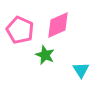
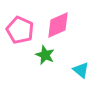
cyan triangle: rotated 18 degrees counterclockwise
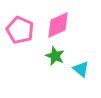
green star: moved 10 px right, 1 px down
cyan triangle: moved 1 px up
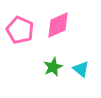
green star: moved 2 px left, 11 px down; rotated 24 degrees clockwise
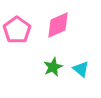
pink pentagon: moved 3 px left; rotated 12 degrees clockwise
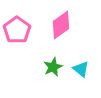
pink diamond: moved 3 px right; rotated 12 degrees counterclockwise
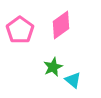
pink pentagon: moved 3 px right
cyan triangle: moved 8 px left, 11 px down
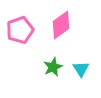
pink pentagon: rotated 16 degrees clockwise
cyan triangle: moved 8 px right, 11 px up; rotated 18 degrees clockwise
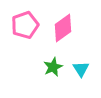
pink diamond: moved 2 px right, 3 px down
pink pentagon: moved 5 px right, 5 px up
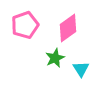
pink diamond: moved 5 px right
green star: moved 2 px right, 9 px up
